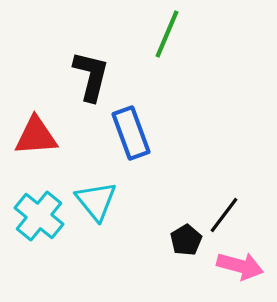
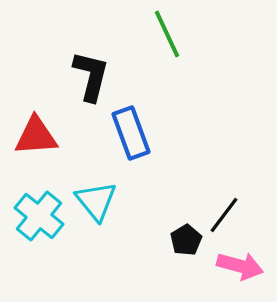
green line: rotated 48 degrees counterclockwise
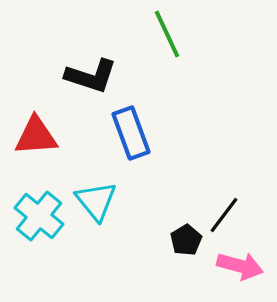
black L-shape: rotated 94 degrees clockwise
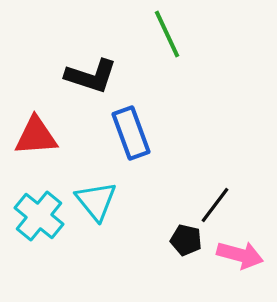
black line: moved 9 px left, 10 px up
black pentagon: rotated 28 degrees counterclockwise
pink arrow: moved 11 px up
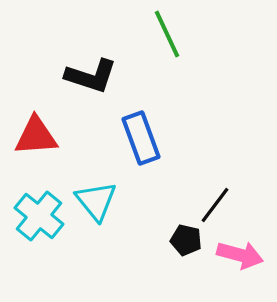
blue rectangle: moved 10 px right, 5 px down
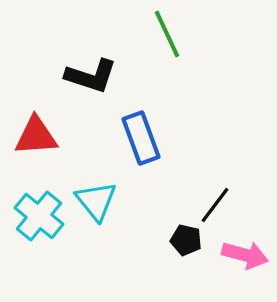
pink arrow: moved 5 px right
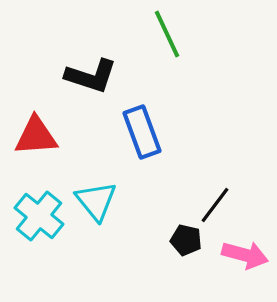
blue rectangle: moved 1 px right, 6 px up
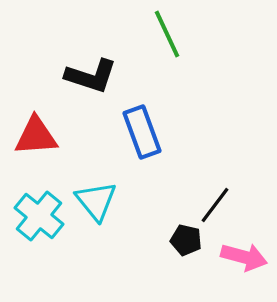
pink arrow: moved 1 px left, 2 px down
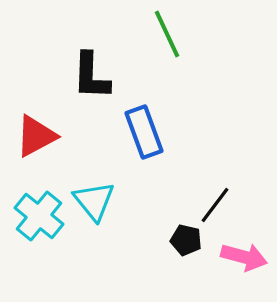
black L-shape: rotated 74 degrees clockwise
blue rectangle: moved 2 px right
red triangle: rotated 24 degrees counterclockwise
cyan triangle: moved 2 px left
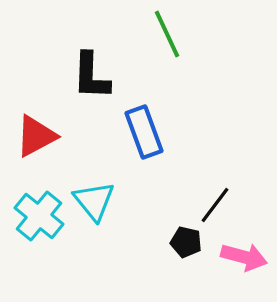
black pentagon: moved 2 px down
